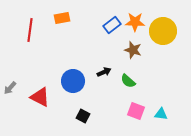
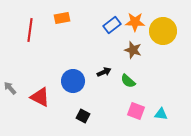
gray arrow: rotated 96 degrees clockwise
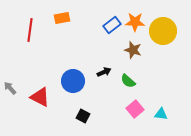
pink square: moved 1 px left, 2 px up; rotated 30 degrees clockwise
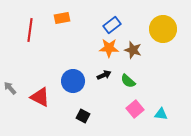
orange star: moved 26 px left, 26 px down
yellow circle: moved 2 px up
black arrow: moved 3 px down
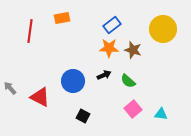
red line: moved 1 px down
pink square: moved 2 px left
